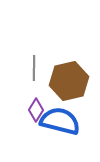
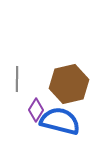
gray line: moved 17 px left, 11 px down
brown hexagon: moved 3 px down
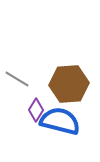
gray line: rotated 60 degrees counterclockwise
brown hexagon: rotated 9 degrees clockwise
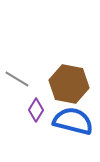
brown hexagon: rotated 15 degrees clockwise
blue semicircle: moved 13 px right
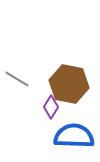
purple diamond: moved 15 px right, 3 px up
blue semicircle: moved 1 px right, 15 px down; rotated 12 degrees counterclockwise
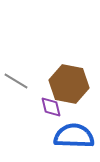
gray line: moved 1 px left, 2 px down
purple diamond: rotated 45 degrees counterclockwise
